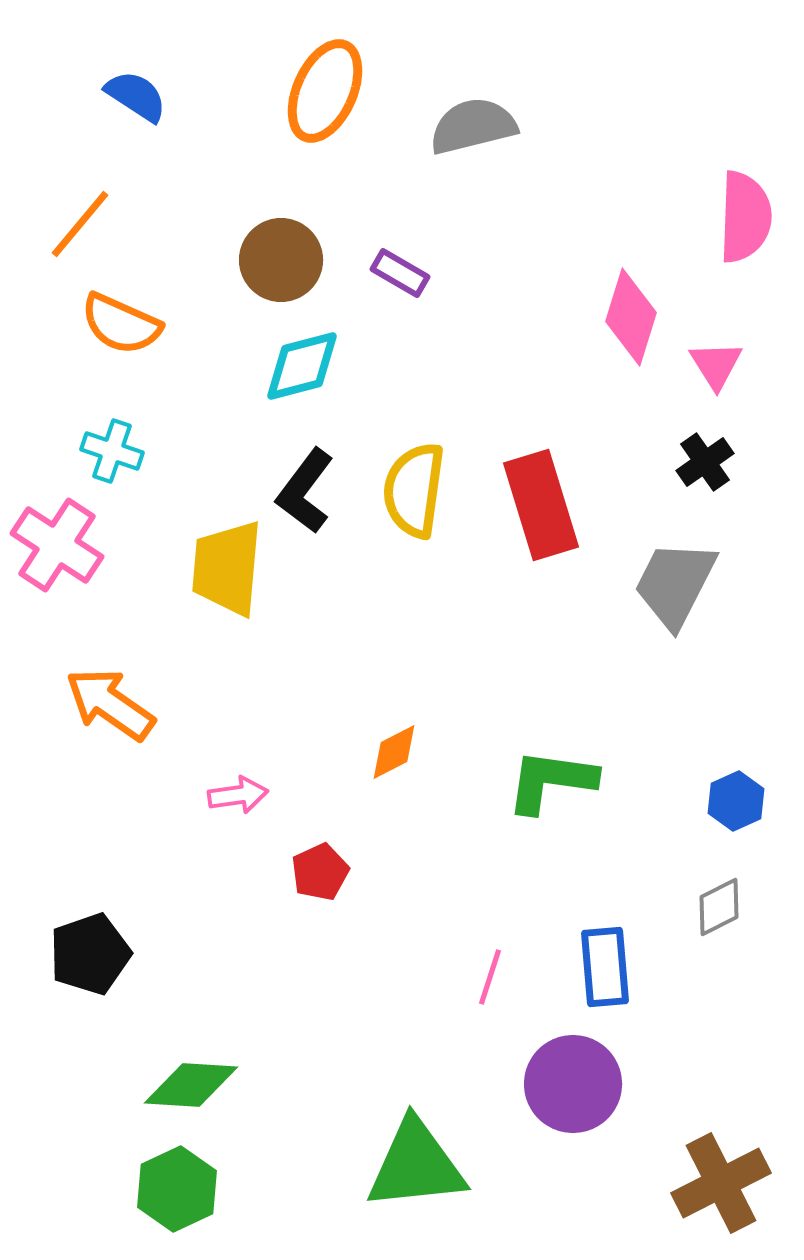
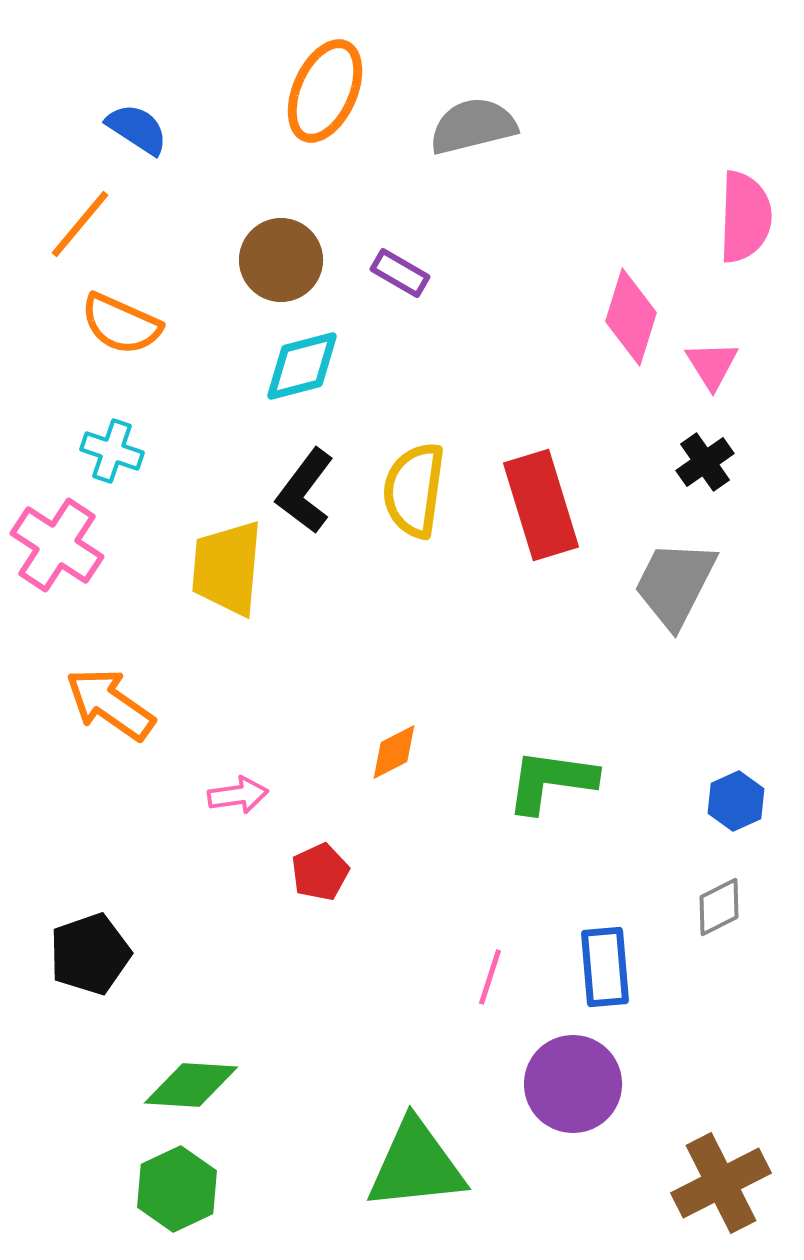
blue semicircle: moved 1 px right, 33 px down
pink triangle: moved 4 px left
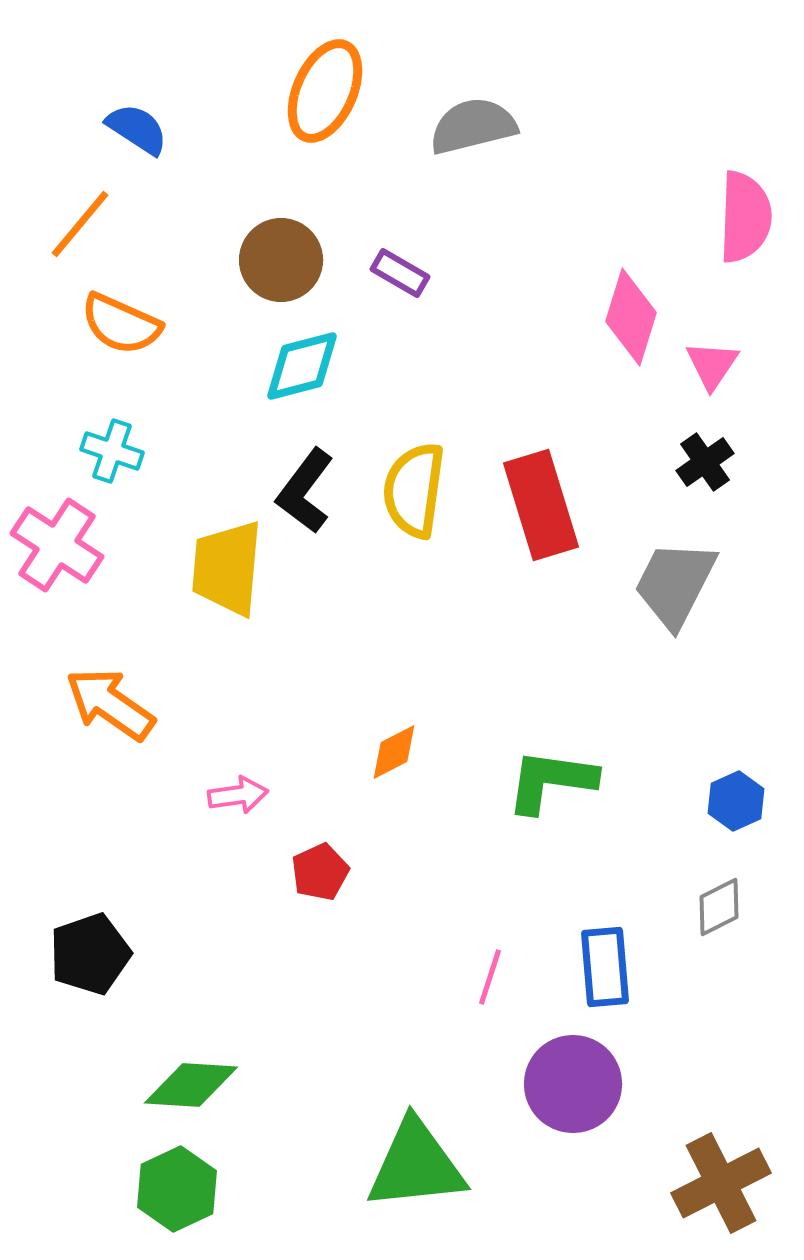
pink triangle: rotated 6 degrees clockwise
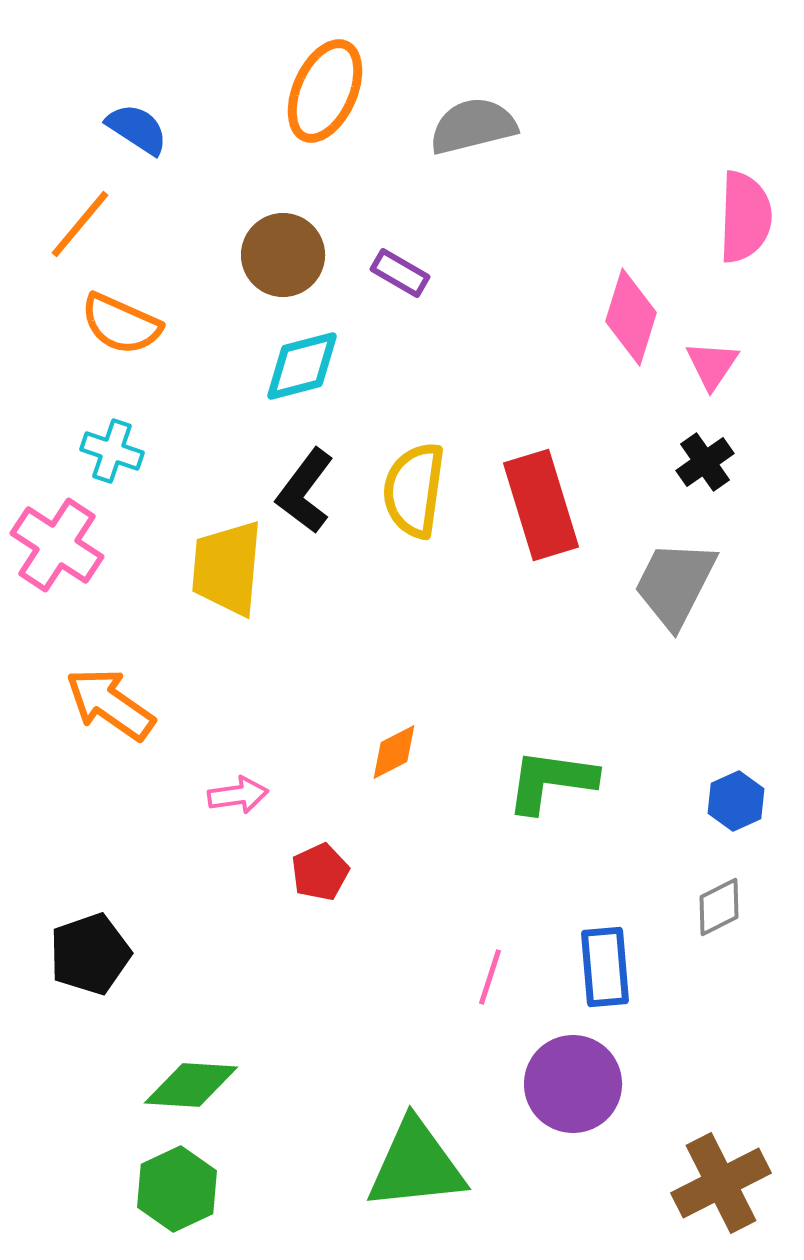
brown circle: moved 2 px right, 5 px up
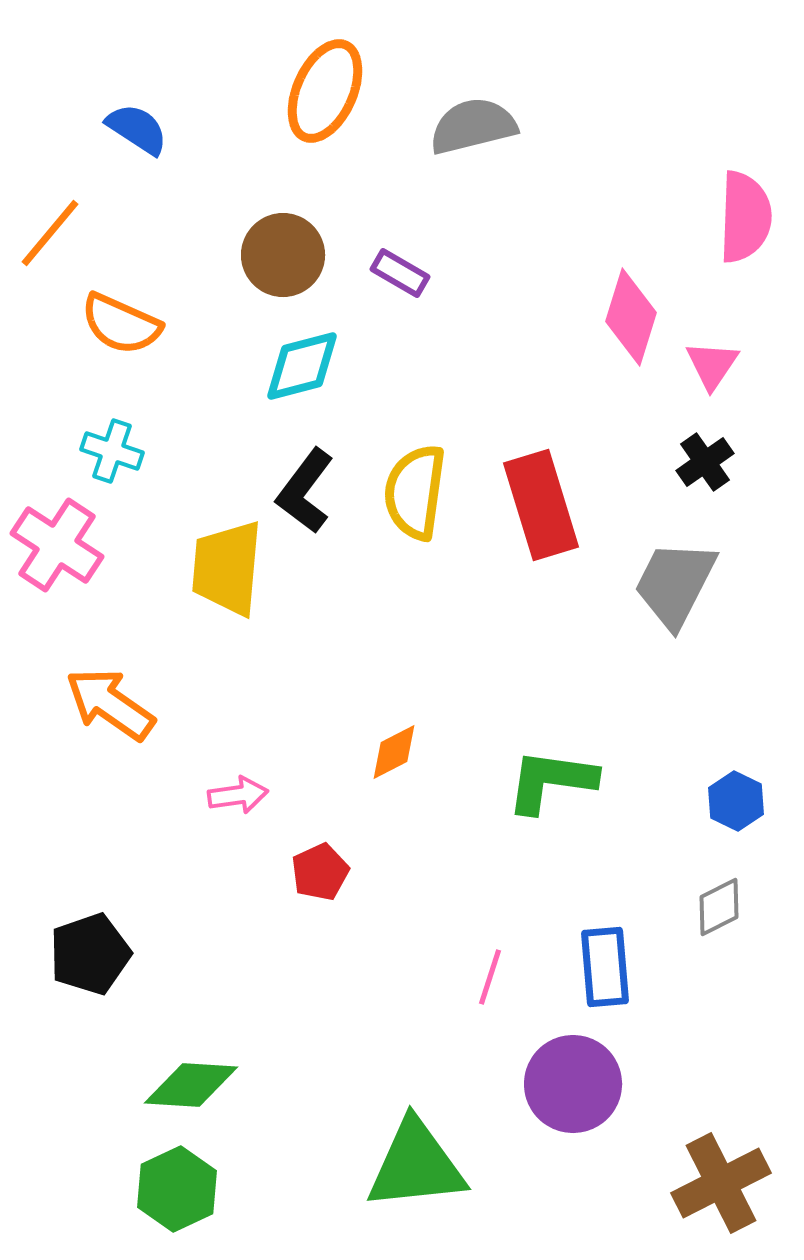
orange line: moved 30 px left, 9 px down
yellow semicircle: moved 1 px right, 2 px down
blue hexagon: rotated 10 degrees counterclockwise
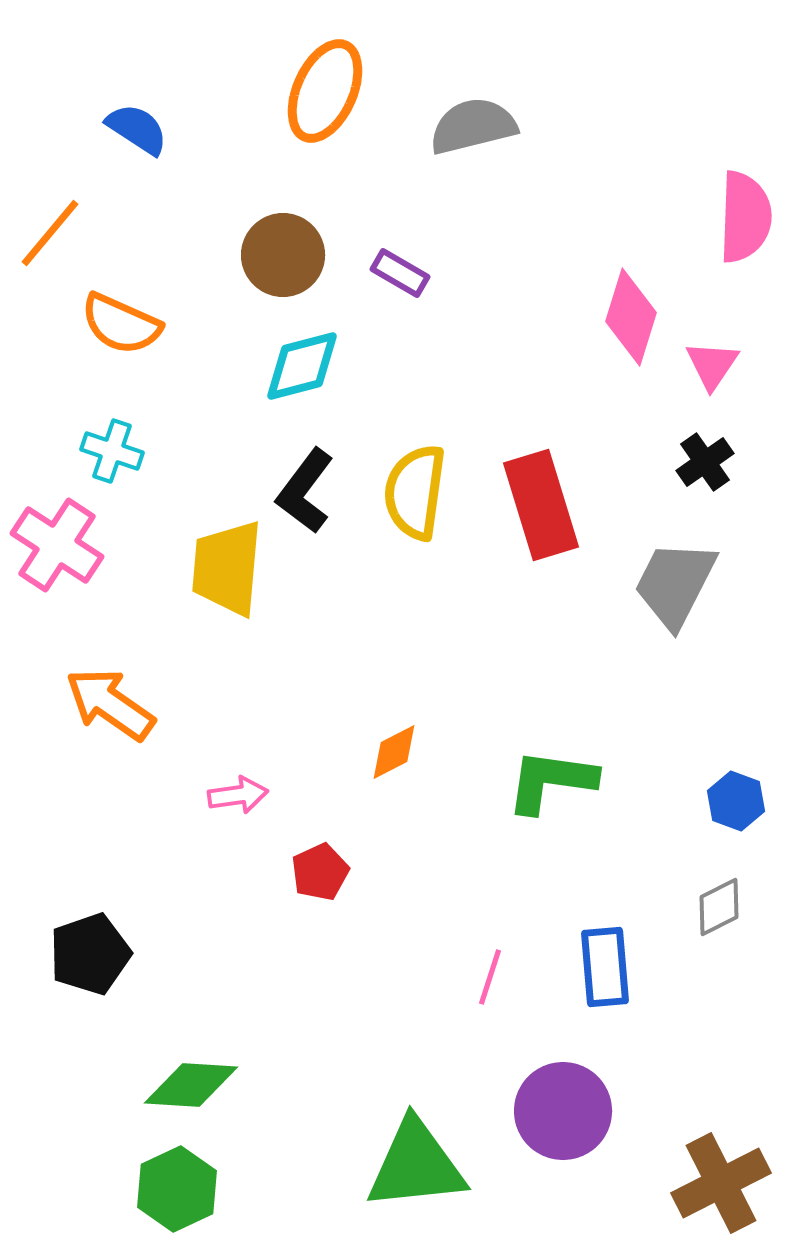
blue hexagon: rotated 6 degrees counterclockwise
purple circle: moved 10 px left, 27 px down
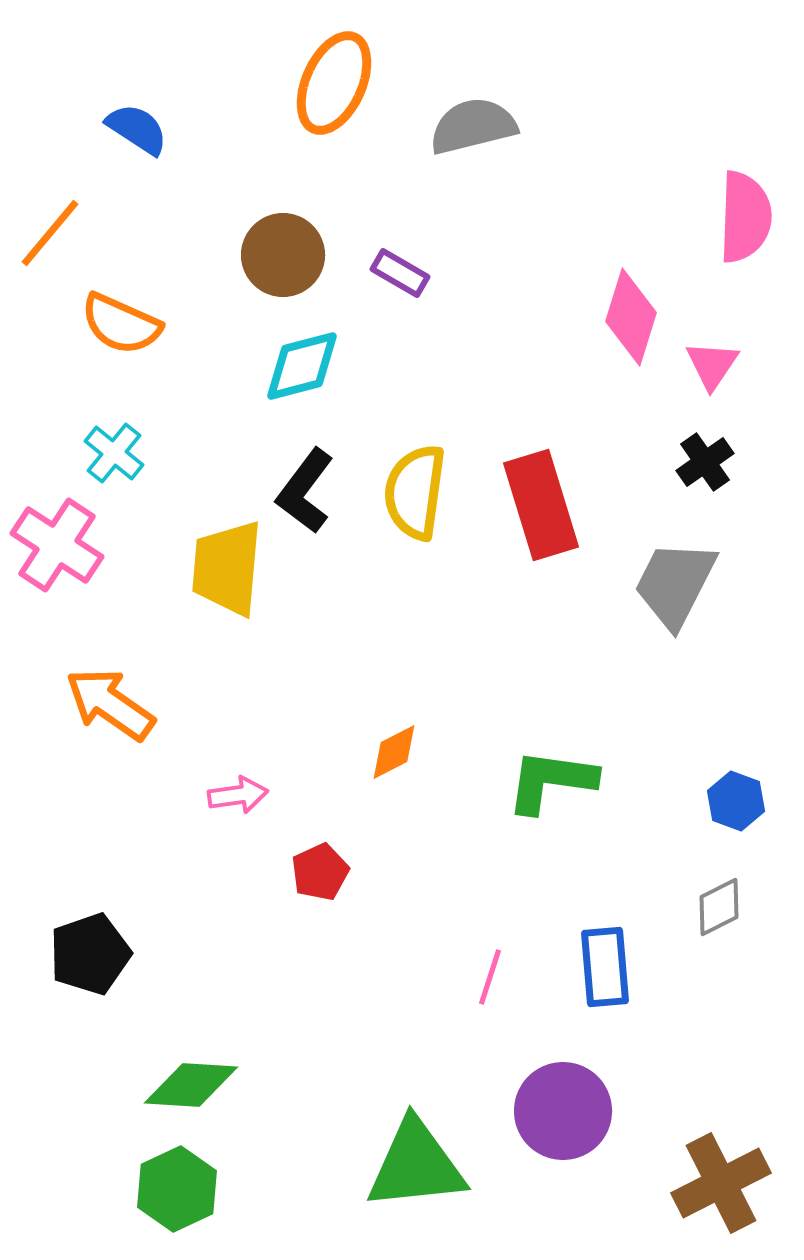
orange ellipse: moved 9 px right, 8 px up
cyan cross: moved 2 px right, 2 px down; rotated 20 degrees clockwise
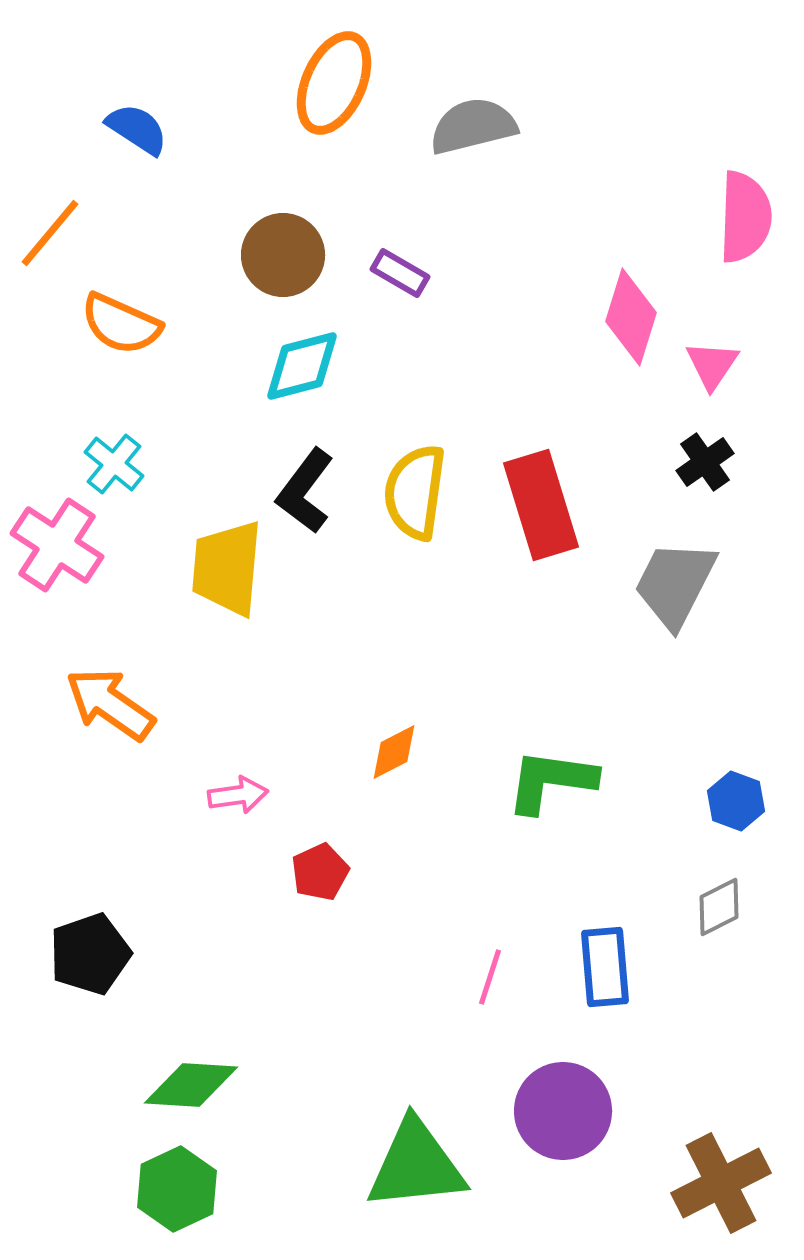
cyan cross: moved 11 px down
